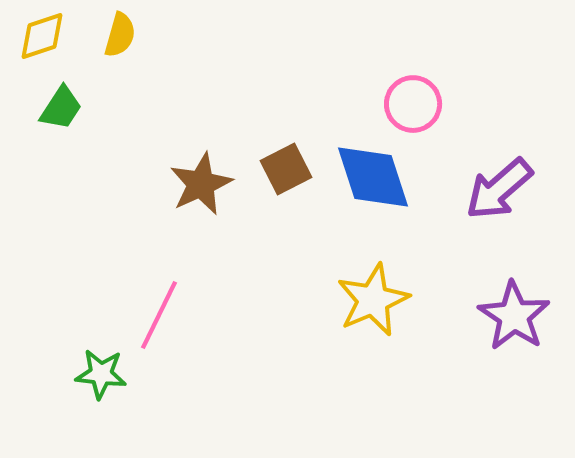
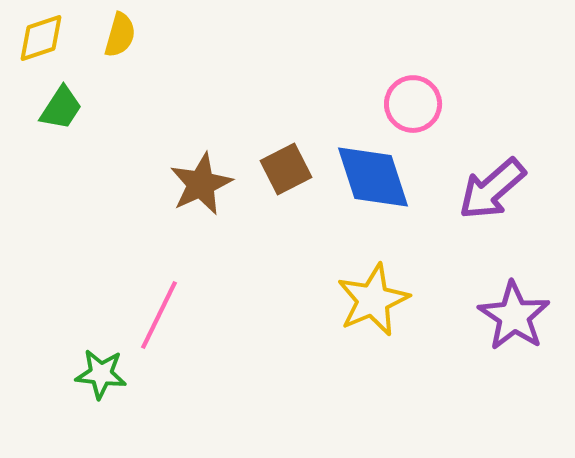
yellow diamond: moved 1 px left, 2 px down
purple arrow: moved 7 px left
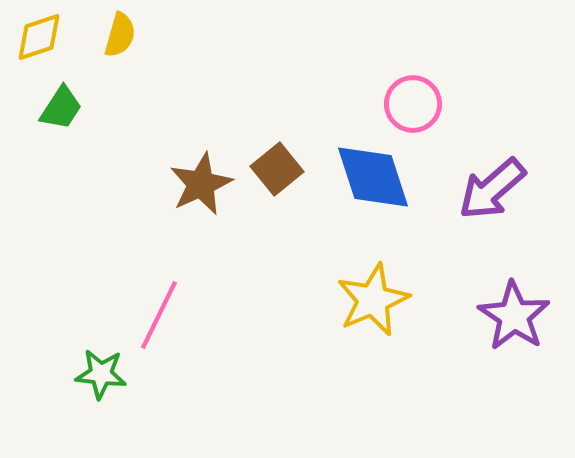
yellow diamond: moved 2 px left, 1 px up
brown square: moved 9 px left; rotated 12 degrees counterclockwise
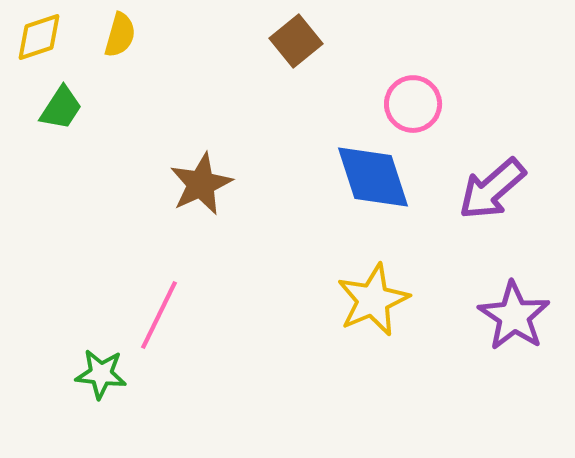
brown square: moved 19 px right, 128 px up
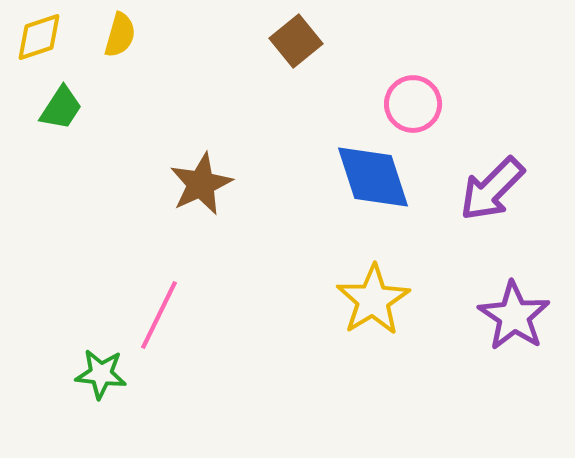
purple arrow: rotated 4 degrees counterclockwise
yellow star: rotated 8 degrees counterclockwise
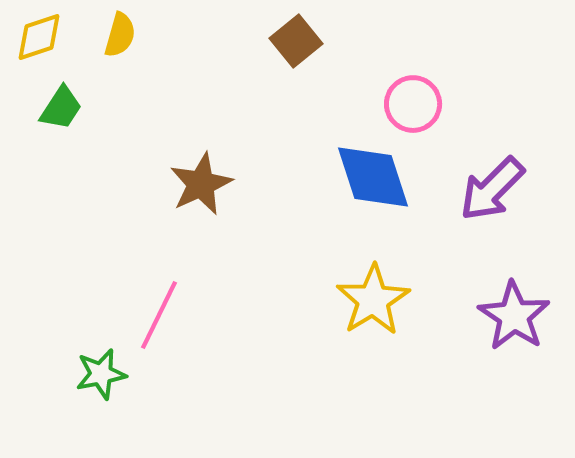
green star: rotated 18 degrees counterclockwise
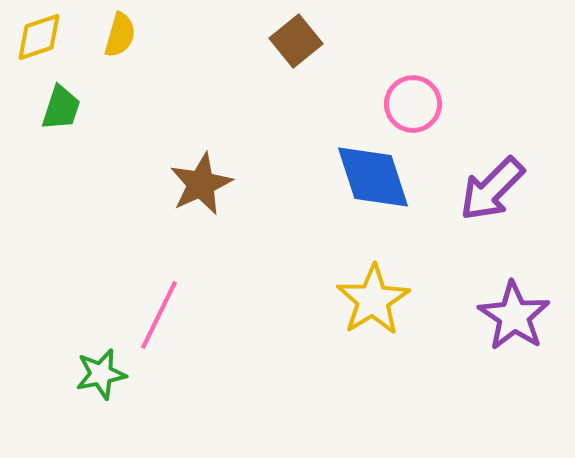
green trapezoid: rotated 15 degrees counterclockwise
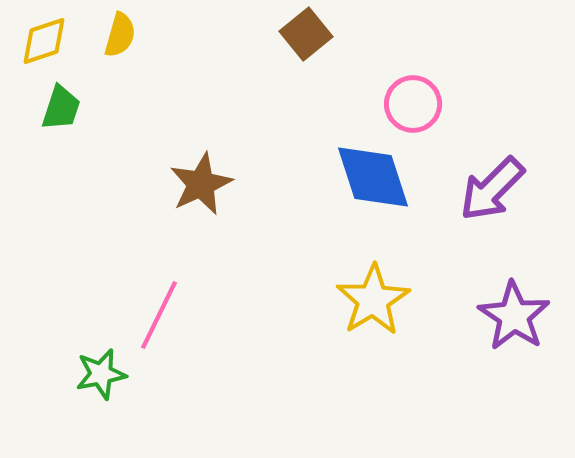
yellow diamond: moved 5 px right, 4 px down
brown square: moved 10 px right, 7 px up
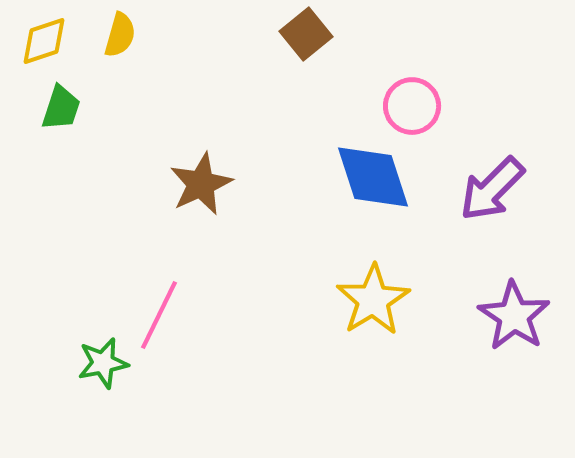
pink circle: moved 1 px left, 2 px down
green star: moved 2 px right, 11 px up
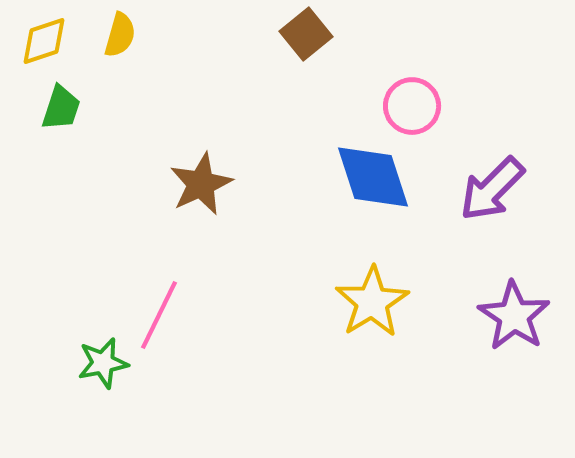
yellow star: moved 1 px left, 2 px down
